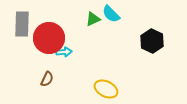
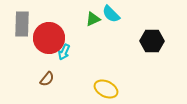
black hexagon: rotated 25 degrees counterclockwise
cyan arrow: rotated 119 degrees clockwise
brown semicircle: rotated 14 degrees clockwise
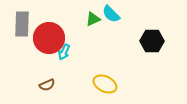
brown semicircle: moved 6 px down; rotated 28 degrees clockwise
yellow ellipse: moved 1 px left, 5 px up
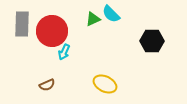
red circle: moved 3 px right, 7 px up
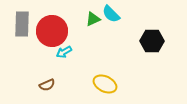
cyan arrow: rotated 35 degrees clockwise
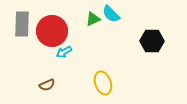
yellow ellipse: moved 2 px left, 1 px up; rotated 45 degrees clockwise
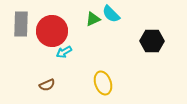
gray rectangle: moved 1 px left
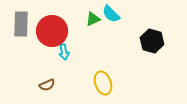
black hexagon: rotated 15 degrees clockwise
cyan arrow: rotated 70 degrees counterclockwise
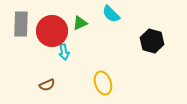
green triangle: moved 13 px left, 4 px down
